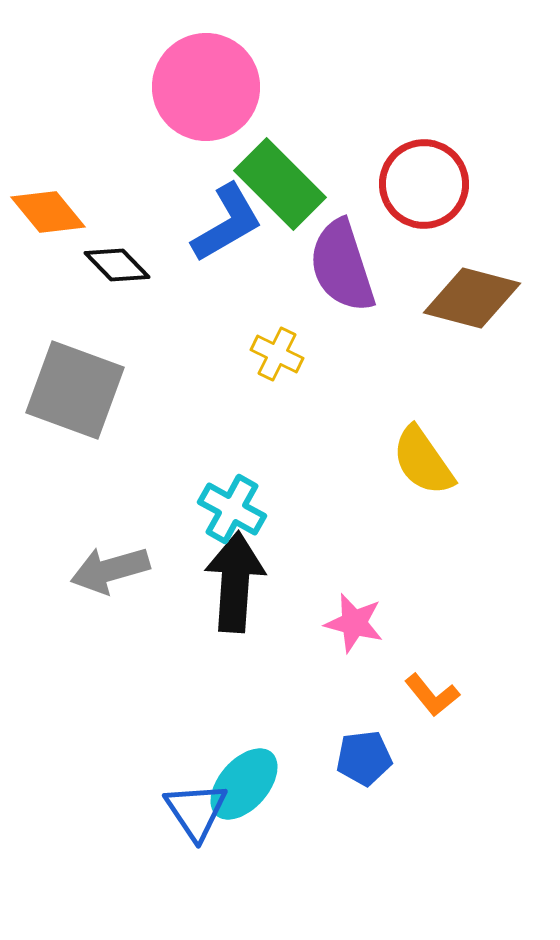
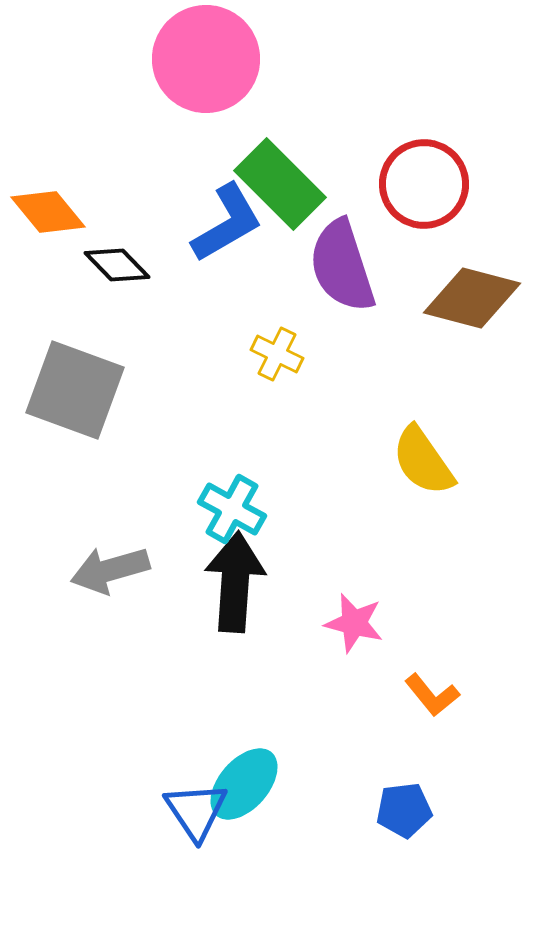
pink circle: moved 28 px up
blue pentagon: moved 40 px right, 52 px down
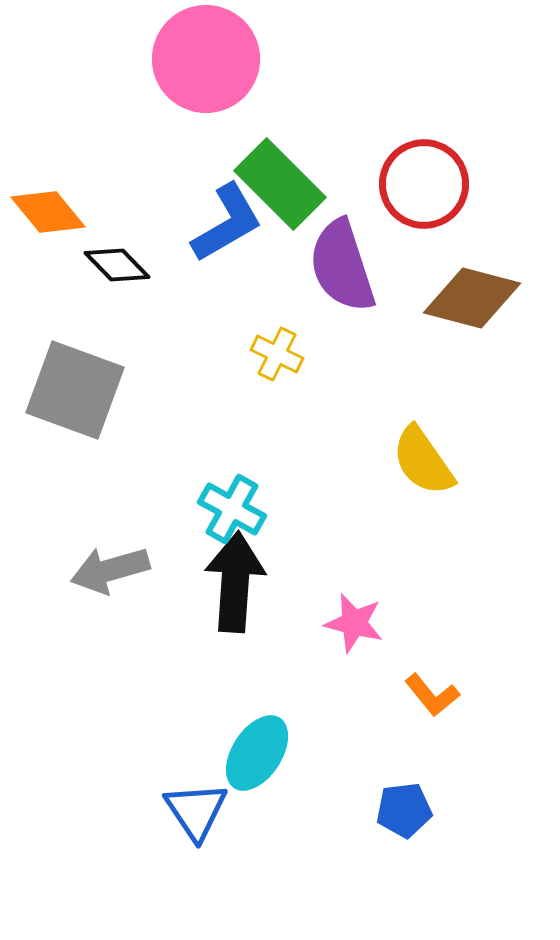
cyan ellipse: moved 13 px right, 31 px up; rotated 8 degrees counterclockwise
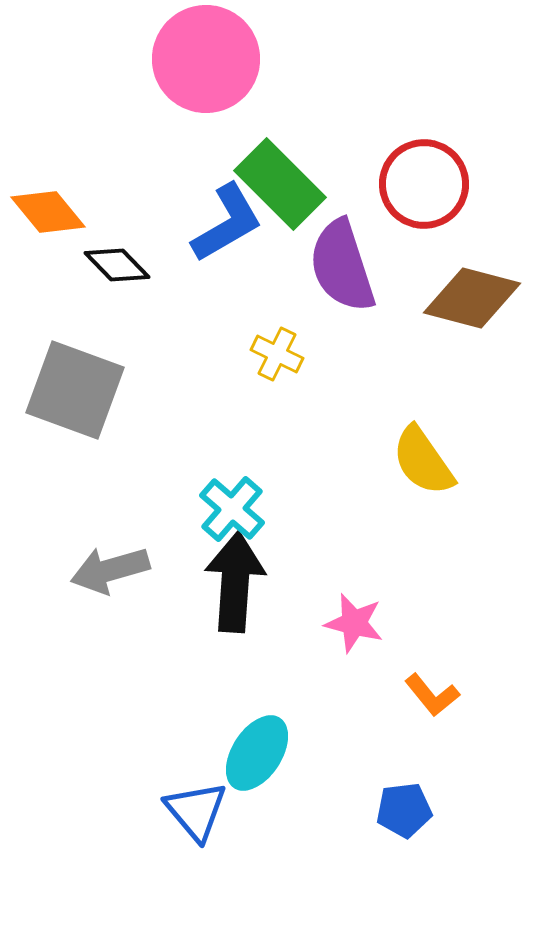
cyan cross: rotated 12 degrees clockwise
blue triangle: rotated 6 degrees counterclockwise
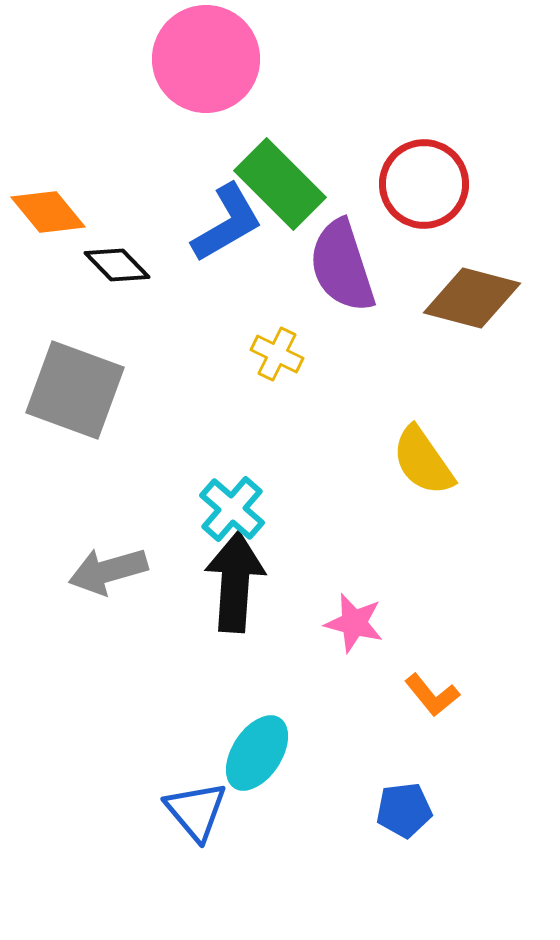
gray arrow: moved 2 px left, 1 px down
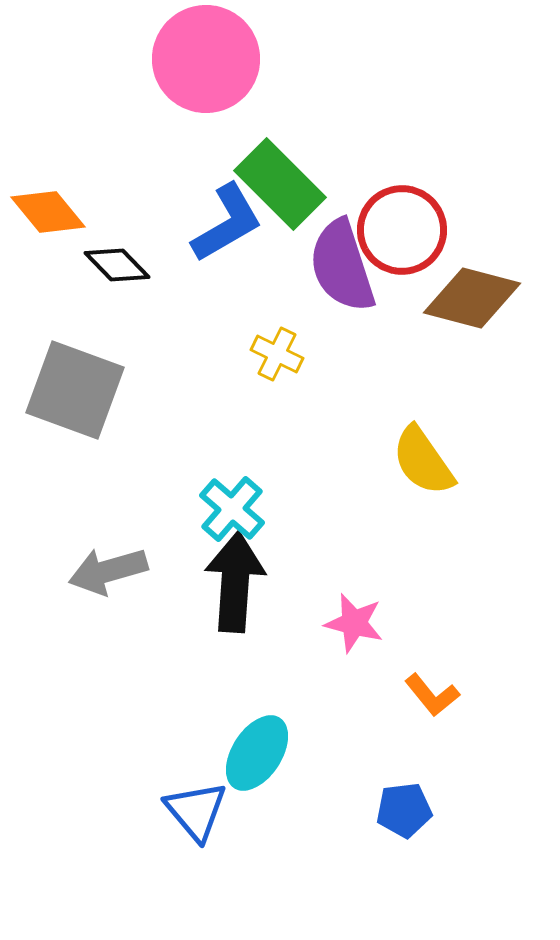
red circle: moved 22 px left, 46 px down
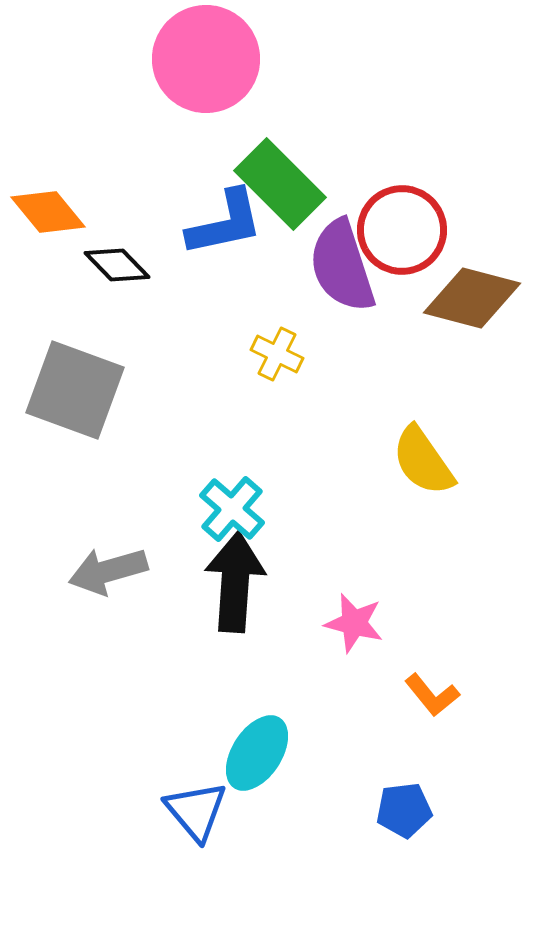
blue L-shape: moved 2 px left; rotated 18 degrees clockwise
